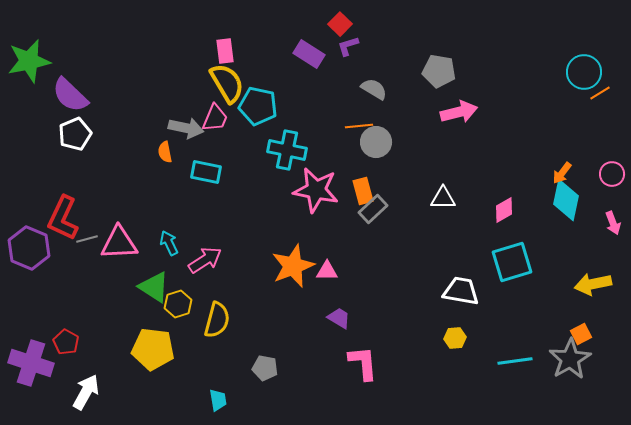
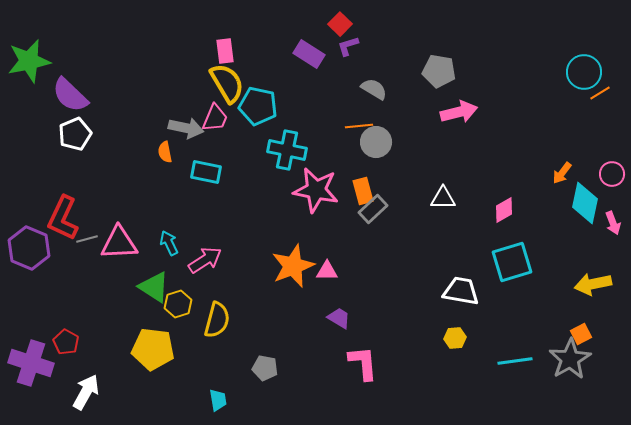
cyan diamond at (566, 200): moved 19 px right, 3 px down
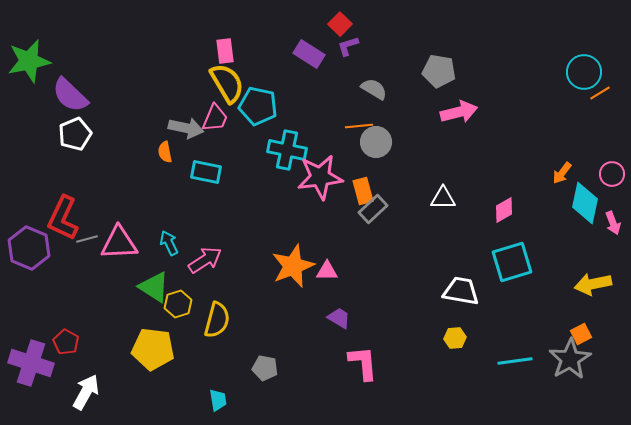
pink star at (316, 190): moved 4 px right, 13 px up; rotated 18 degrees counterclockwise
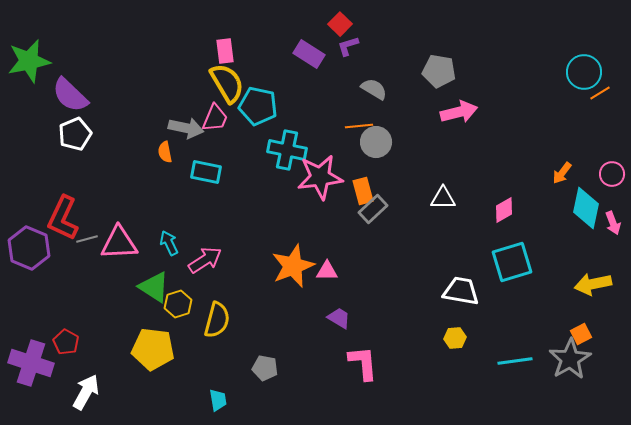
cyan diamond at (585, 203): moved 1 px right, 5 px down
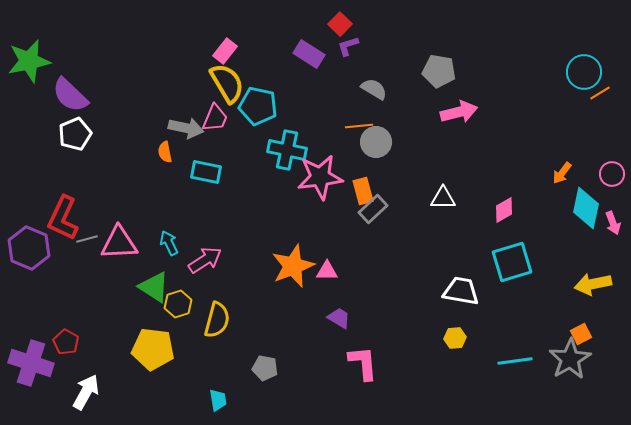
pink rectangle at (225, 51): rotated 45 degrees clockwise
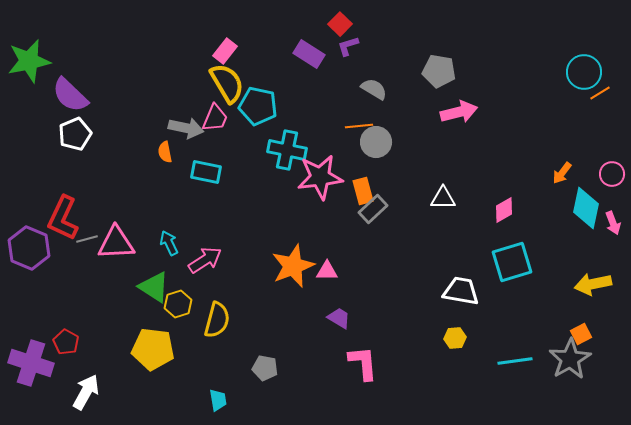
pink triangle at (119, 243): moved 3 px left
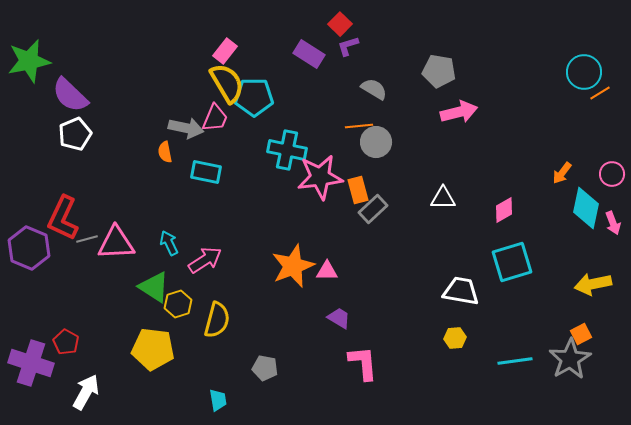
cyan pentagon at (258, 106): moved 4 px left, 9 px up; rotated 12 degrees counterclockwise
orange rectangle at (363, 191): moved 5 px left, 1 px up
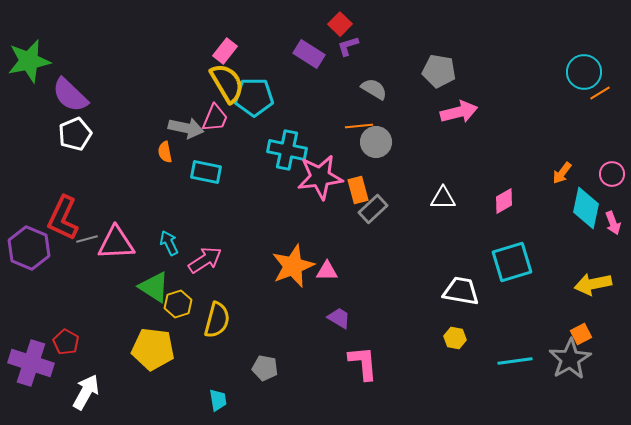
pink diamond at (504, 210): moved 9 px up
yellow hexagon at (455, 338): rotated 15 degrees clockwise
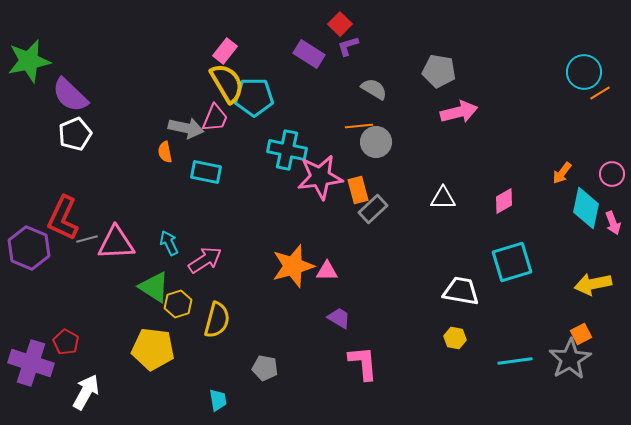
orange star at (293, 266): rotated 6 degrees clockwise
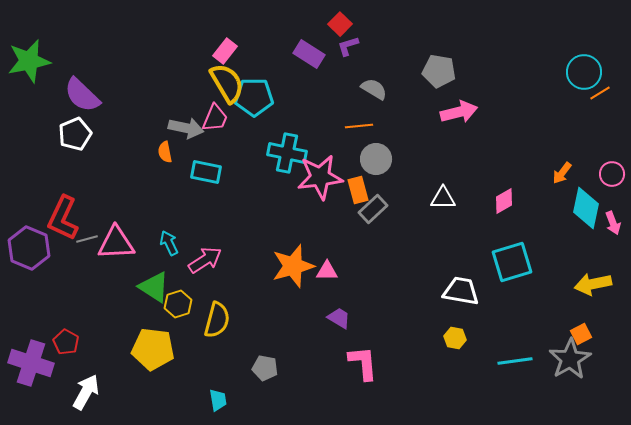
purple semicircle at (70, 95): moved 12 px right
gray circle at (376, 142): moved 17 px down
cyan cross at (287, 150): moved 3 px down
